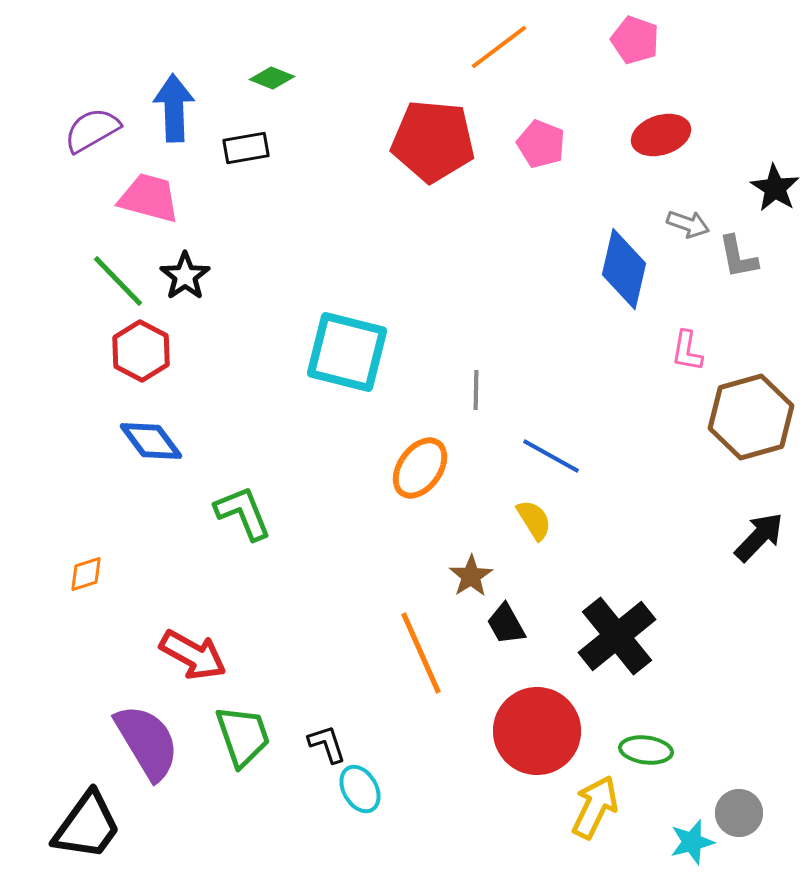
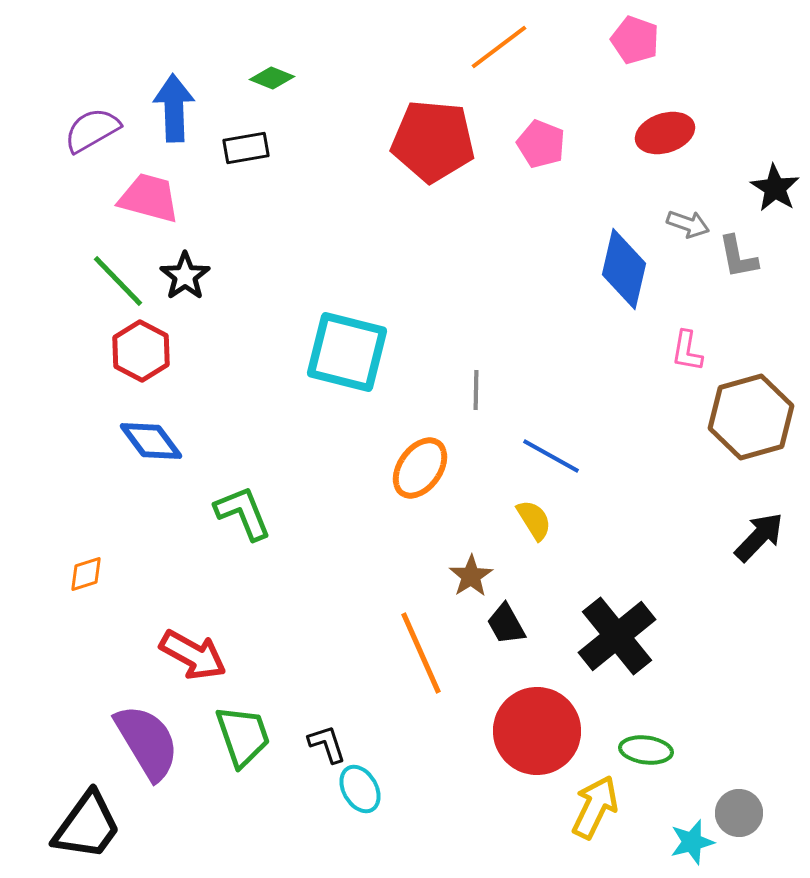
red ellipse at (661, 135): moved 4 px right, 2 px up
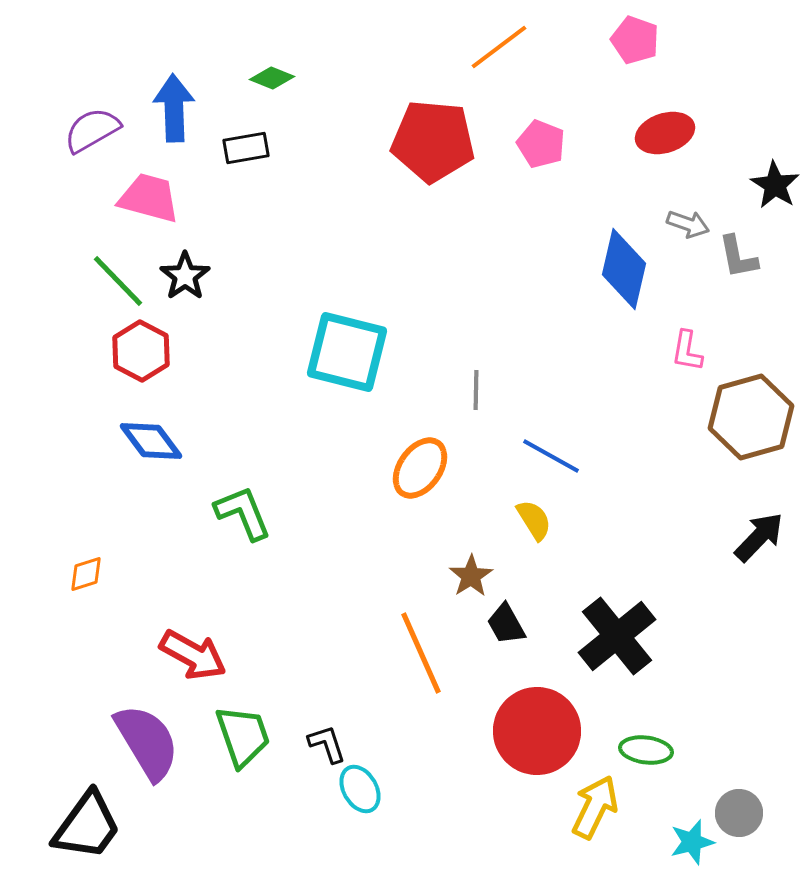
black star at (775, 188): moved 3 px up
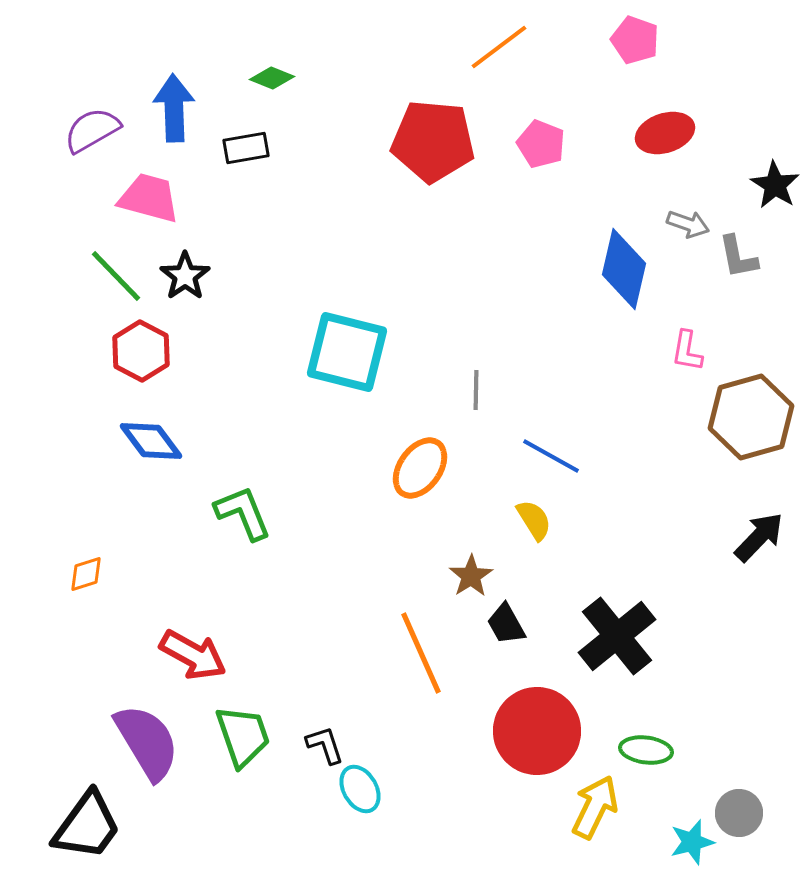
green line at (118, 281): moved 2 px left, 5 px up
black L-shape at (327, 744): moved 2 px left, 1 px down
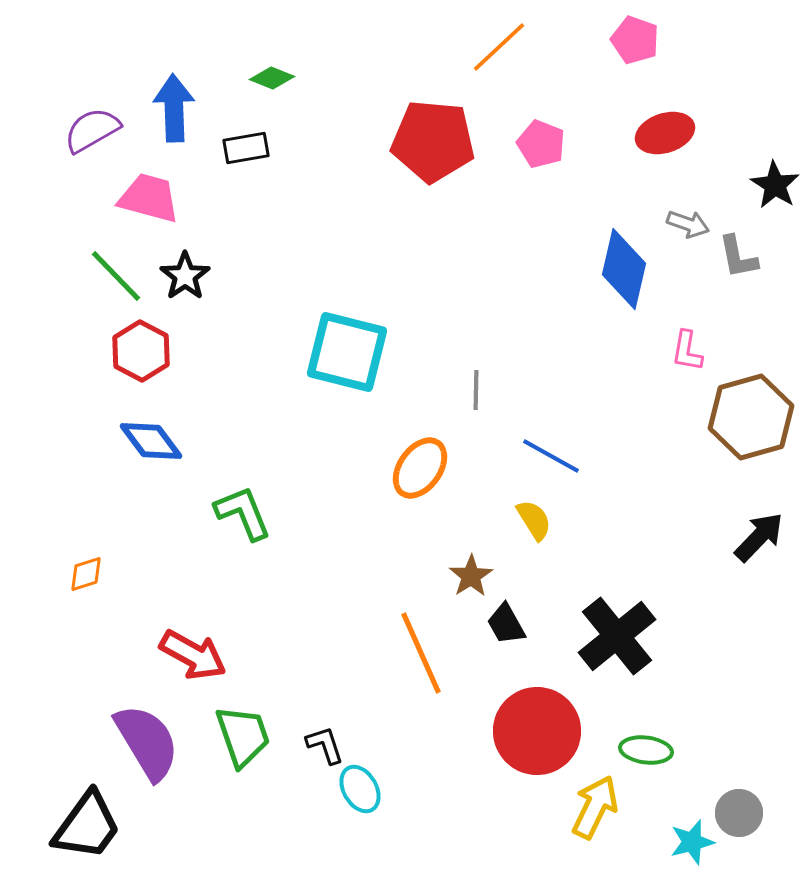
orange line at (499, 47): rotated 6 degrees counterclockwise
